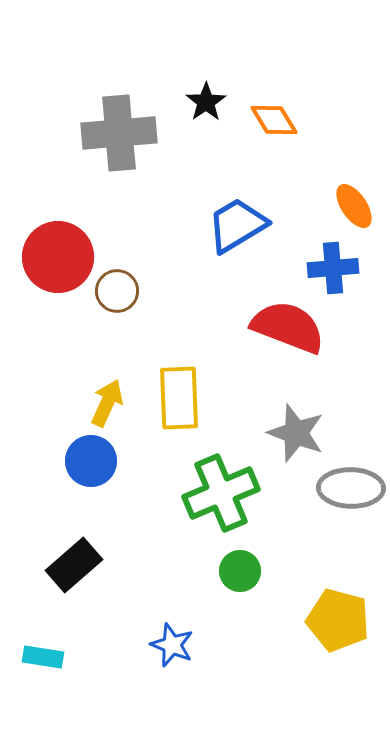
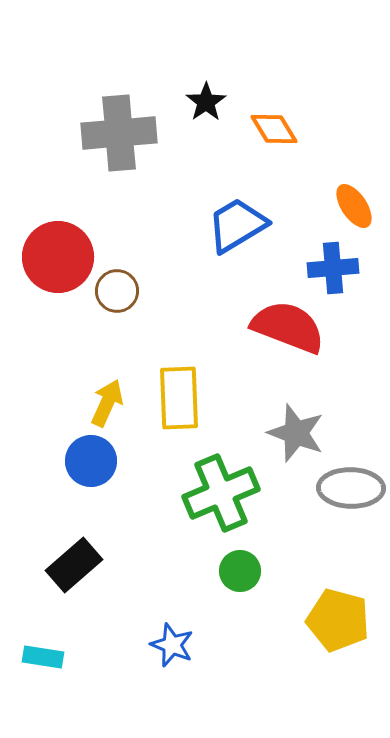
orange diamond: moved 9 px down
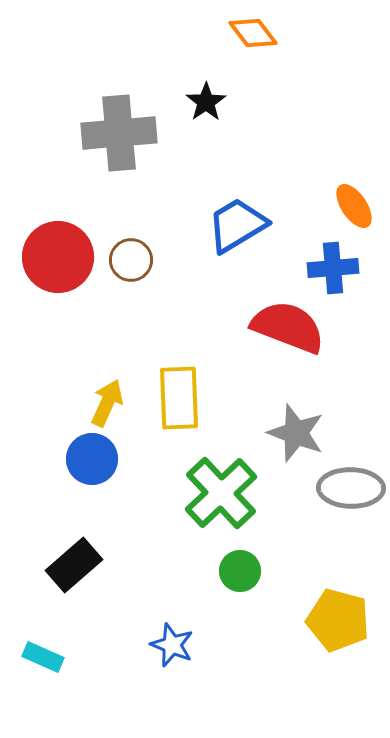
orange diamond: moved 21 px left, 96 px up; rotated 6 degrees counterclockwise
brown circle: moved 14 px right, 31 px up
blue circle: moved 1 px right, 2 px up
green cross: rotated 20 degrees counterclockwise
cyan rectangle: rotated 15 degrees clockwise
